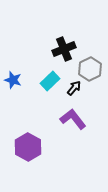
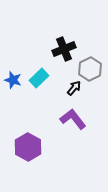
cyan rectangle: moved 11 px left, 3 px up
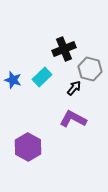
gray hexagon: rotated 20 degrees counterclockwise
cyan rectangle: moved 3 px right, 1 px up
purple L-shape: rotated 24 degrees counterclockwise
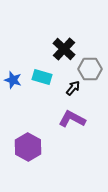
black cross: rotated 25 degrees counterclockwise
gray hexagon: rotated 15 degrees counterclockwise
cyan rectangle: rotated 60 degrees clockwise
black arrow: moved 1 px left
purple L-shape: moved 1 px left
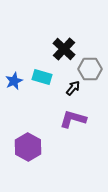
blue star: moved 1 px right, 1 px down; rotated 30 degrees clockwise
purple L-shape: moved 1 px right; rotated 12 degrees counterclockwise
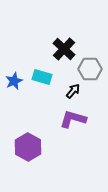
black arrow: moved 3 px down
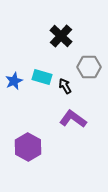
black cross: moved 3 px left, 13 px up
gray hexagon: moved 1 px left, 2 px up
black arrow: moved 8 px left, 5 px up; rotated 70 degrees counterclockwise
purple L-shape: rotated 20 degrees clockwise
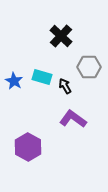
blue star: rotated 18 degrees counterclockwise
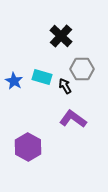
gray hexagon: moved 7 px left, 2 px down
